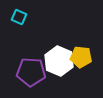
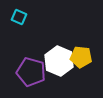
purple pentagon: rotated 12 degrees clockwise
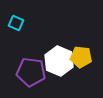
cyan square: moved 3 px left, 6 px down
purple pentagon: rotated 8 degrees counterclockwise
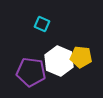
cyan square: moved 26 px right, 1 px down
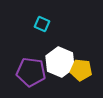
yellow pentagon: moved 13 px down
white hexagon: moved 1 px right, 1 px down
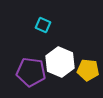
cyan square: moved 1 px right, 1 px down
yellow pentagon: moved 7 px right
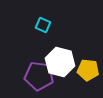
white hexagon: rotated 8 degrees counterclockwise
purple pentagon: moved 8 px right, 4 px down
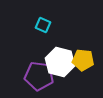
yellow pentagon: moved 5 px left, 10 px up
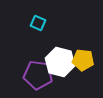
cyan square: moved 5 px left, 2 px up
purple pentagon: moved 1 px left, 1 px up
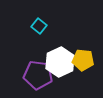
cyan square: moved 1 px right, 3 px down; rotated 14 degrees clockwise
white hexagon: rotated 20 degrees clockwise
